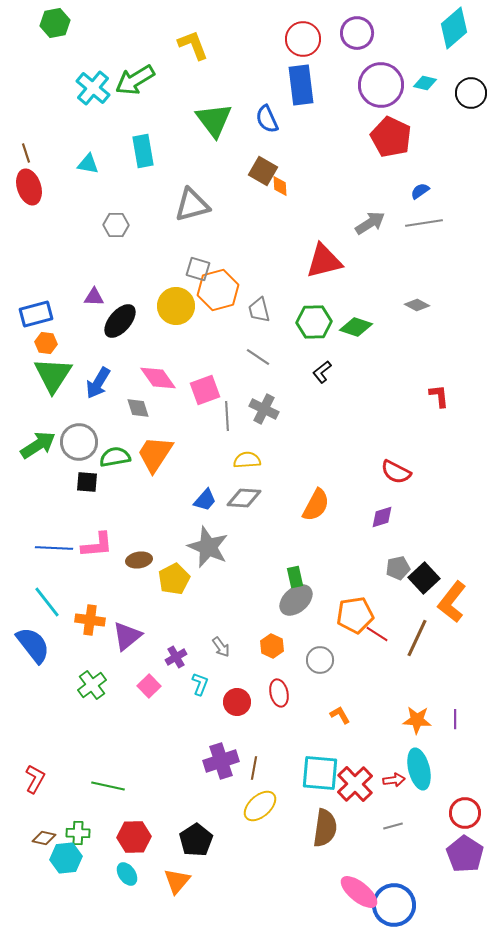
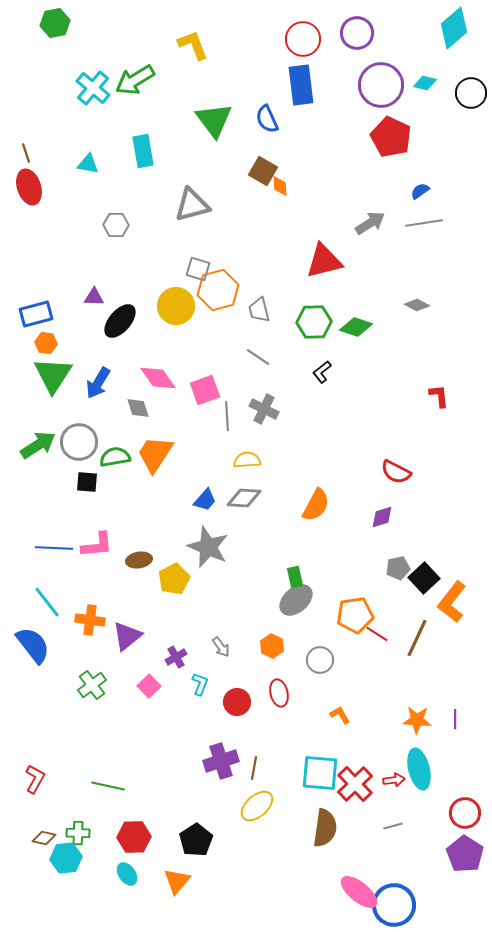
yellow ellipse at (260, 806): moved 3 px left
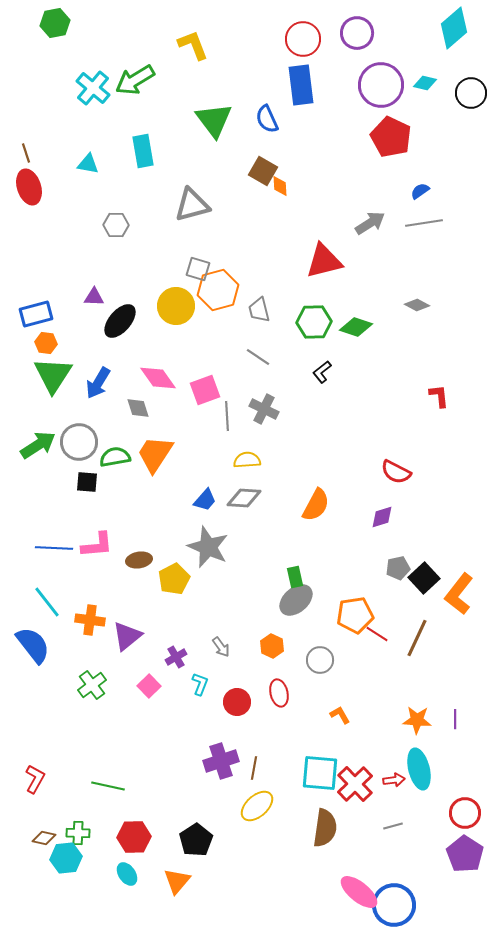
orange L-shape at (452, 602): moved 7 px right, 8 px up
